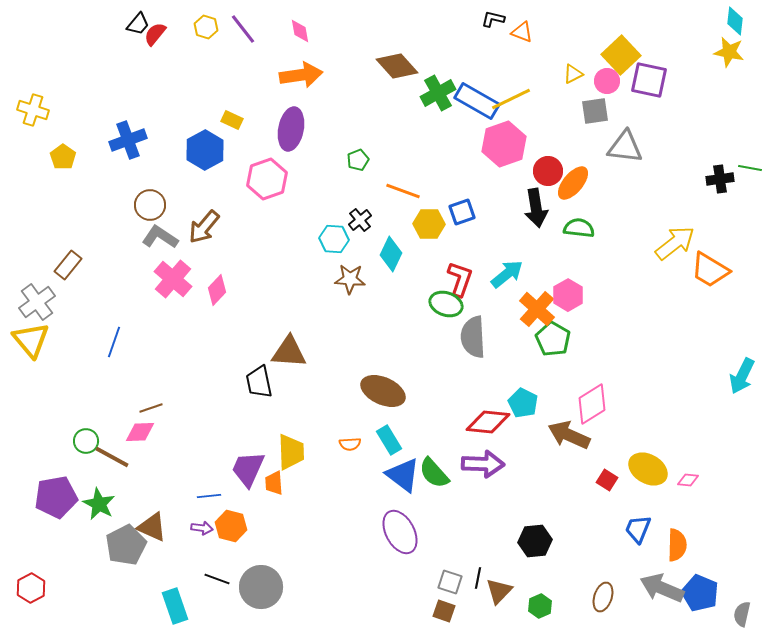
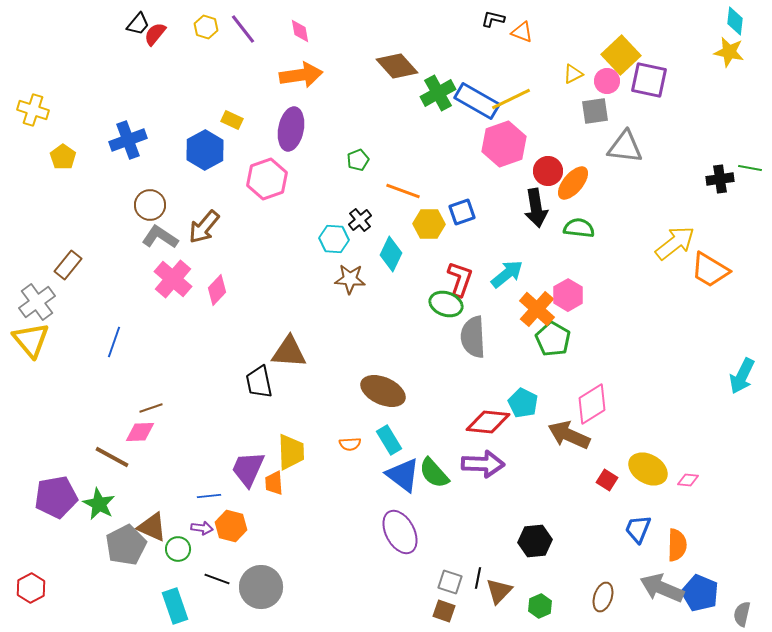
green circle at (86, 441): moved 92 px right, 108 px down
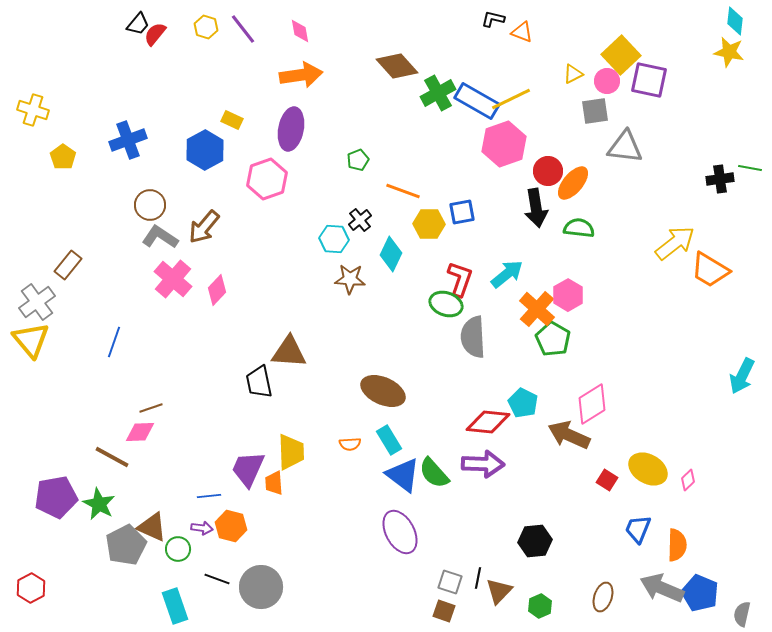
blue square at (462, 212): rotated 8 degrees clockwise
pink diamond at (688, 480): rotated 50 degrees counterclockwise
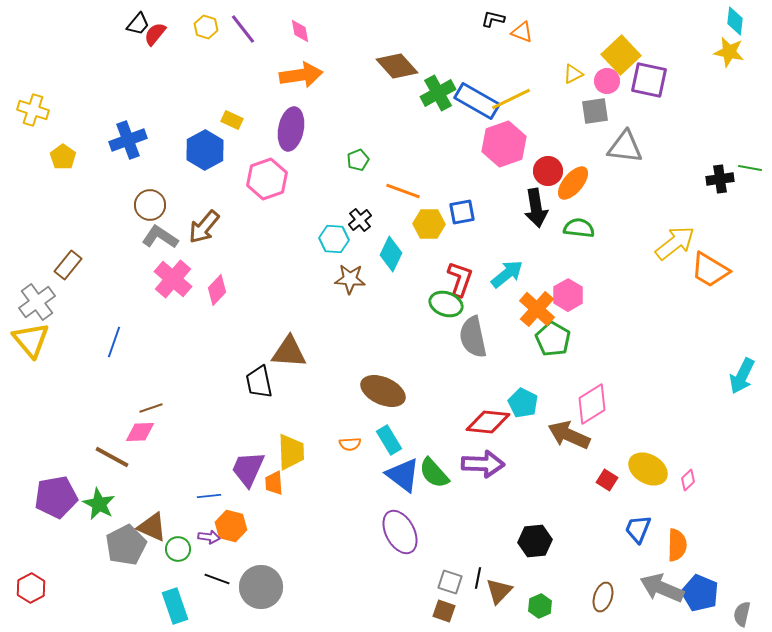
gray semicircle at (473, 337): rotated 9 degrees counterclockwise
purple arrow at (202, 528): moved 7 px right, 9 px down
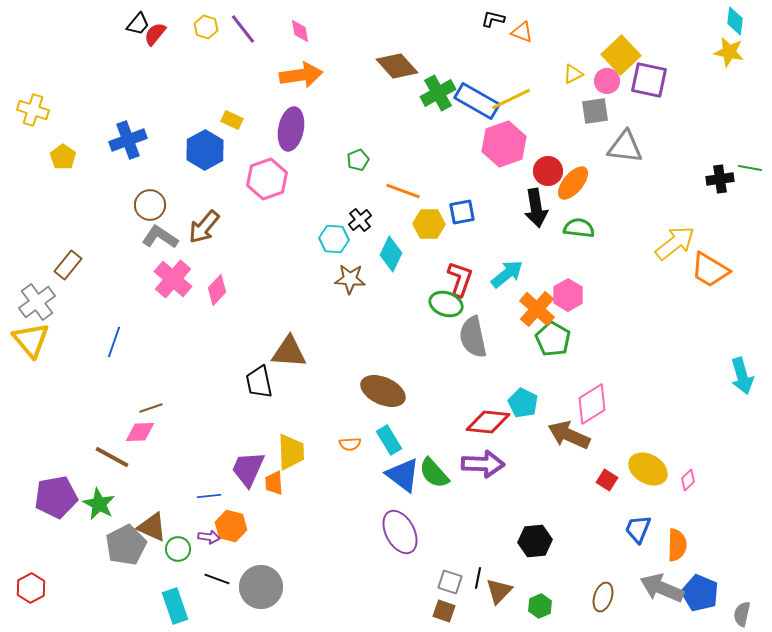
cyan arrow at (742, 376): rotated 42 degrees counterclockwise
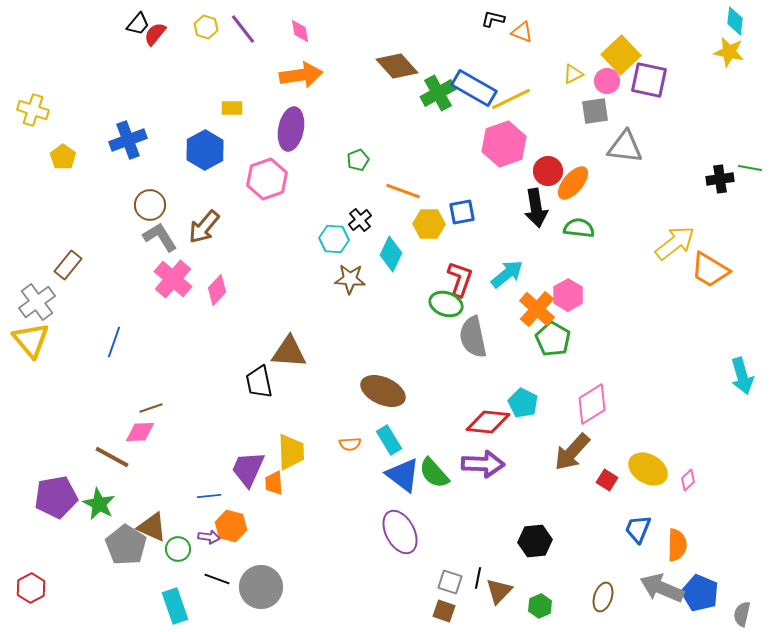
blue rectangle at (477, 101): moved 3 px left, 13 px up
yellow rectangle at (232, 120): moved 12 px up; rotated 25 degrees counterclockwise
gray L-shape at (160, 237): rotated 24 degrees clockwise
brown arrow at (569, 435): moved 3 px right, 17 px down; rotated 72 degrees counterclockwise
gray pentagon at (126, 545): rotated 12 degrees counterclockwise
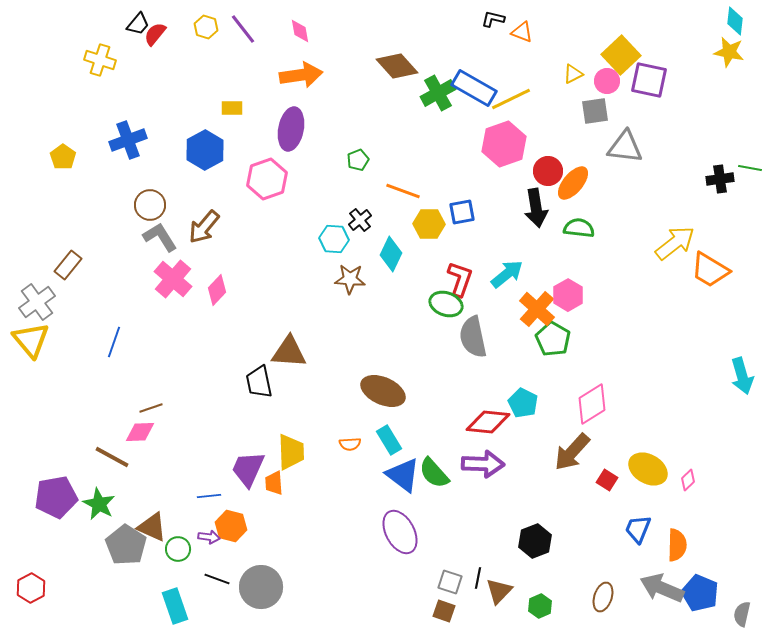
yellow cross at (33, 110): moved 67 px right, 50 px up
black hexagon at (535, 541): rotated 16 degrees counterclockwise
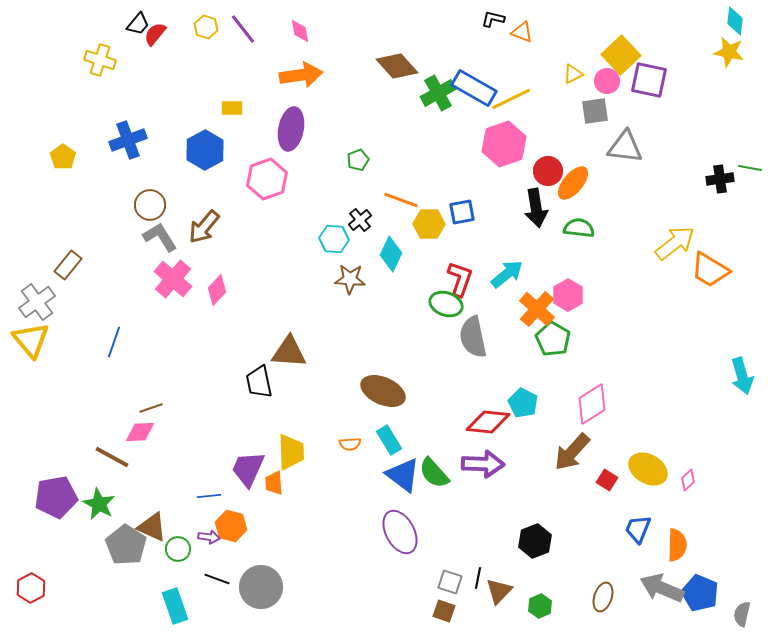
orange line at (403, 191): moved 2 px left, 9 px down
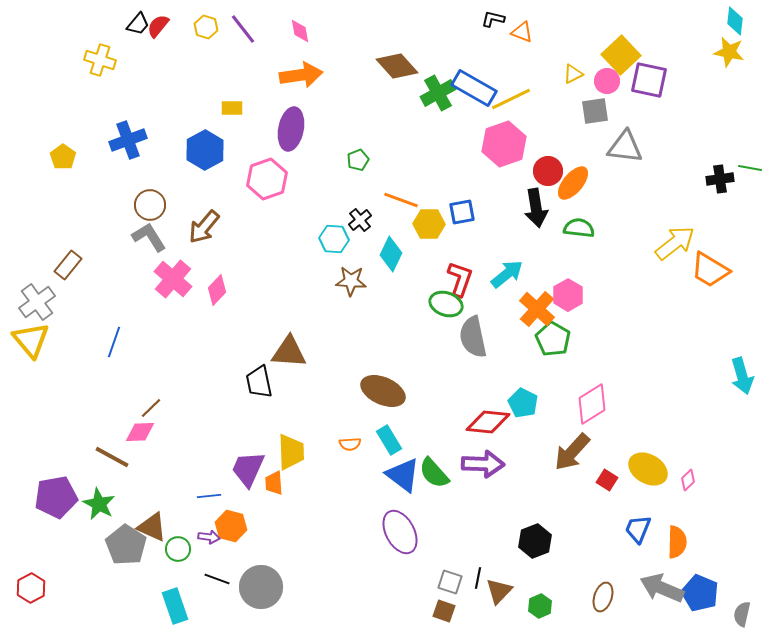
red semicircle at (155, 34): moved 3 px right, 8 px up
gray L-shape at (160, 237): moved 11 px left
brown star at (350, 279): moved 1 px right, 2 px down
brown line at (151, 408): rotated 25 degrees counterclockwise
orange semicircle at (677, 545): moved 3 px up
